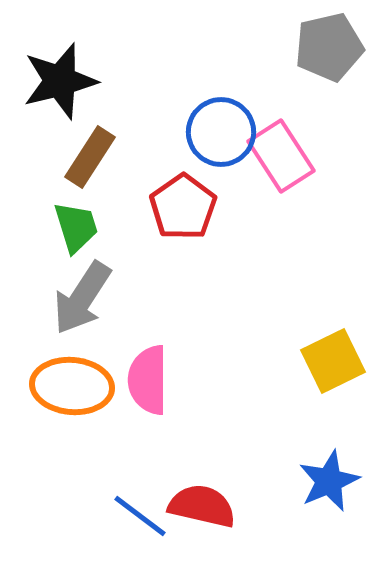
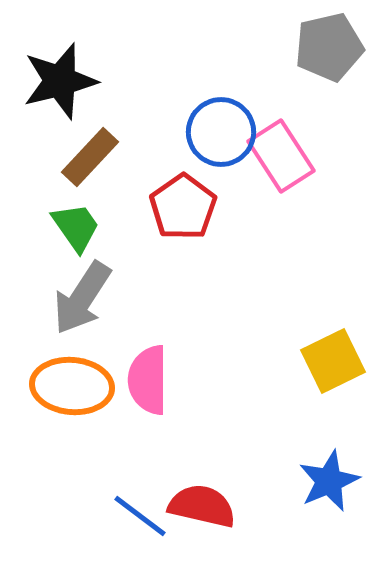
brown rectangle: rotated 10 degrees clockwise
green trapezoid: rotated 18 degrees counterclockwise
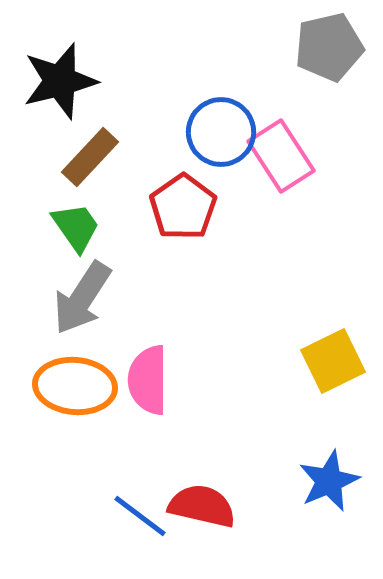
orange ellipse: moved 3 px right
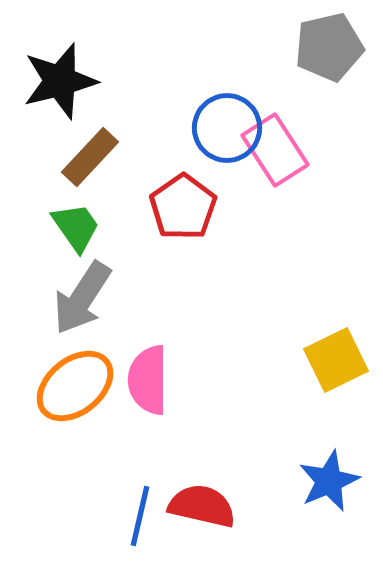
blue circle: moved 6 px right, 4 px up
pink rectangle: moved 6 px left, 6 px up
yellow square: moved 3 px right, 1 px up
orange ellipse: rotated 44 degrees counterclockwise
blue line: rotated 66 degrees clockwise
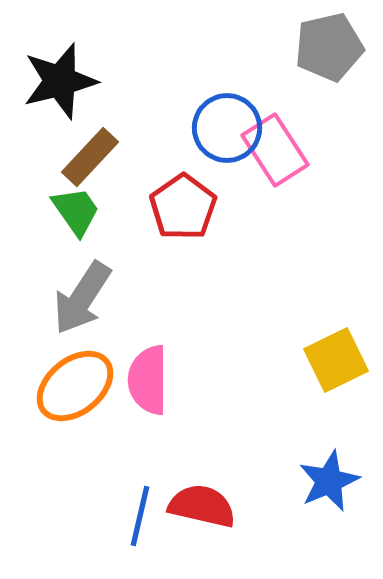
green trapezoid: moved 16 px up
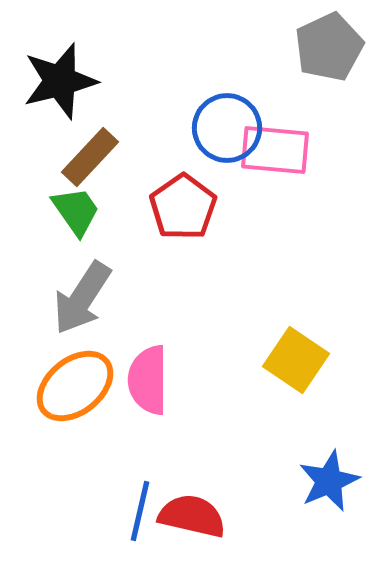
gray pentagon: rotated 12 degrees counterclockwise
pink rectangle: rotated 52 degrees counterclockwise
yellow square: moved 40 px left; rotated 30 degrees counterclockwise
red semicircle: moved 10 px left, 10 px down
blue line: moved 5 px up
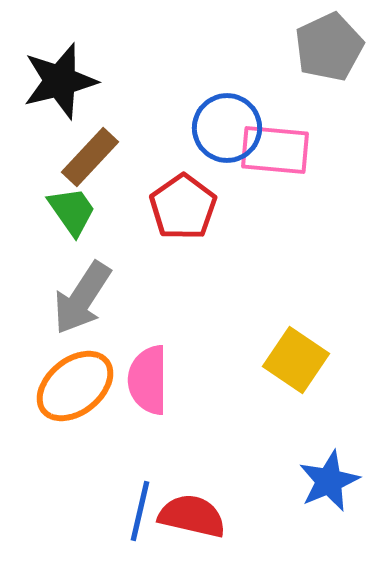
green trapezoid: moved 4 px left
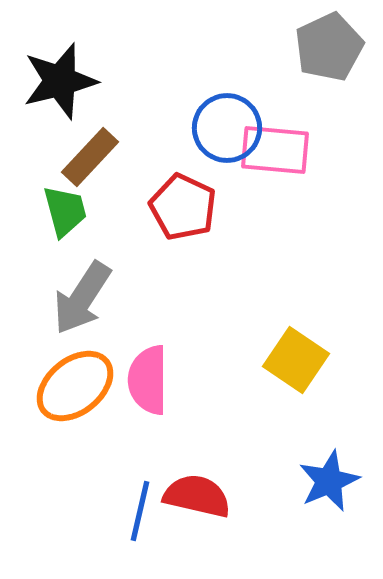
red pentagon: rotated 12 degrees counterclockwise
green trapezoid: moved 7 px left; rotated 20 degrees clockwise
red semicircle: moved 5 px right, 20 px up
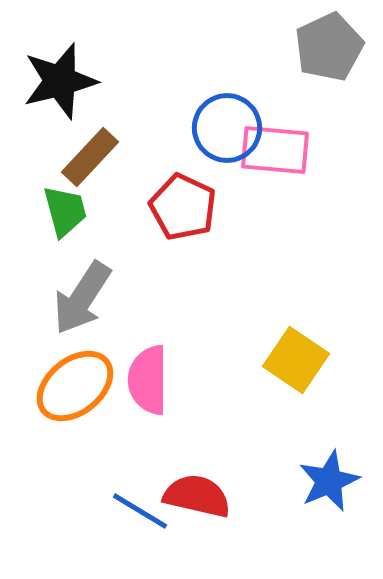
blue line: rotated 72 degrees counterclockwise
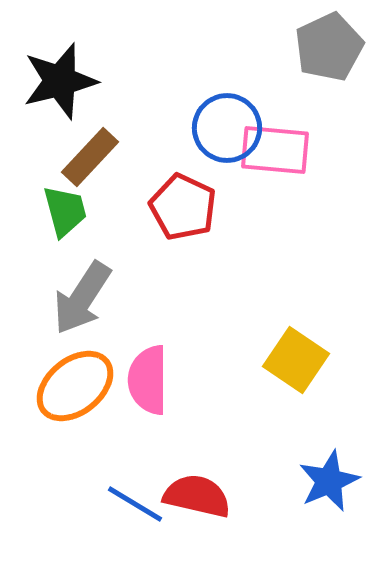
blue line: moved 5 px left, 7 px up
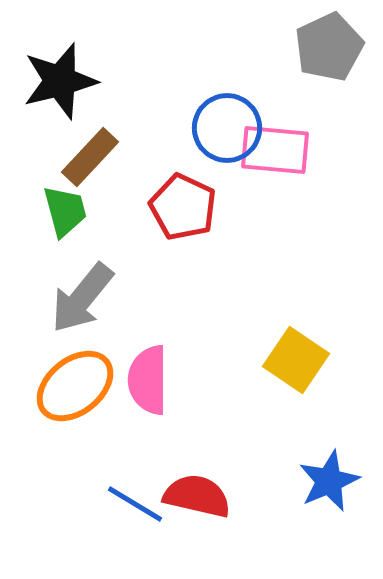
gray arrow: rotated 6 degrees clockwise
